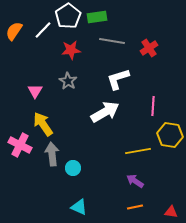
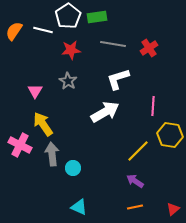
white line: rotated 60 degrees clockwise
gray line: moved 1 px right, 3 px down
yellow line: rotated 35 degrees counterclockwise
red triangle: moved 2 px right, 3 px up; rotated 48 degrees counterclockwise
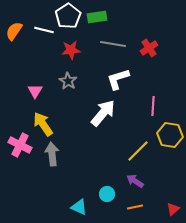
white line: moved 1 px right
white arrow: moved 2 px left, 1 px down; rotated 20 degrees counterclockwise
cyan circle: moved 34 px right, 26 px down
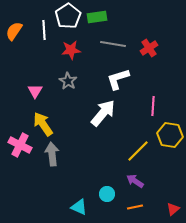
white line: rotated 72 degrees clockwise
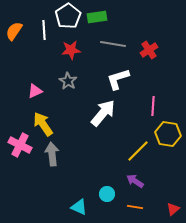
red cross: moved 2 px down
pink triangle: rotated 35 degrees clockwise
yellow hexagon: moved 2 px left, 1 px up
orange line: rotated 21 degrees clockwise
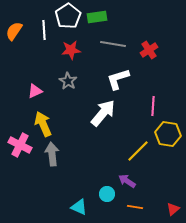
yellow arrow: rotated 10 degrees clockwise
purple arrow: moved 8 px left
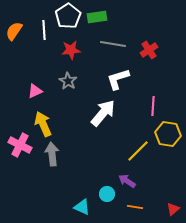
cyan triangle: moved 3 px right
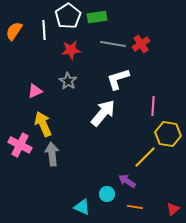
red cross: moved 8 px left, 6 px up
yellow line: moved 7 px right, 6 px down
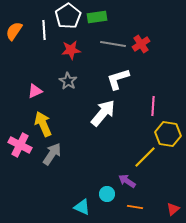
gray arrow: rotated 40 degrees clockwise
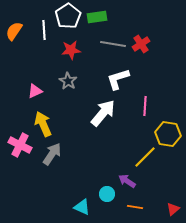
pink line: moved 8 px left
